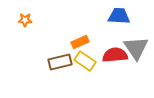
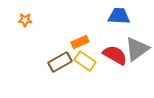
gray triangle: moved 1 px right, 1 px down; rotated 28 degrees clockwise
red semicircle: rotated 35 degrees clockwise
brown rectangle: rotated 15 degrees counterclockwise
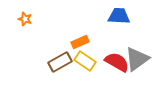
orange star: moved 1 px up; rotated 16 degrees clockwise
gray triangle: moved 10 px down
red semicircle: moved 2 px right, 7 px down
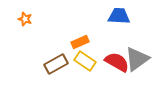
brown rectangle: moved 4 px left, 2 px down
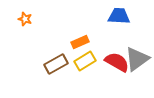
yellow rectangle: rotated 65 degrees counterclockwise
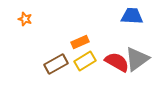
blue trapezoid: moved 13 px right
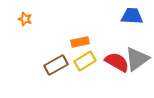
orange rectangle: rotated 12 degrees clockwise
brown rectangle: moved 1 px down
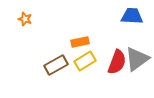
red semicircle: rotated 80 degrees clockwise
